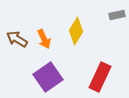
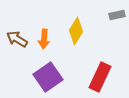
orange arrow: rotated 30 degrees clockwise
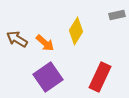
orange arrow: moved 1 px right, 4 px down; rotated 54 degrees counterclockwise
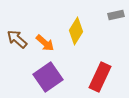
gray rectangle: moved 1 px left
brown arrow: rotated 10 degrees clockwise
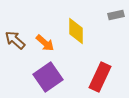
yellow diamond: rotated 32 degrees counterclockwise
brown arrow: moved 2 px left, 1 px down
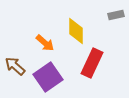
brown arrow: moved 26 px down
red rectangle: moved 8 px left, 14 px up
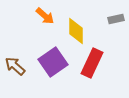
gray rectangle: moved 4 px down
orange arrow: moved 27 px up
purple square: moved 5 px right, 15 px up
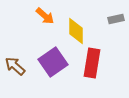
red rectangle: rotated 16 degrees counterclockwise
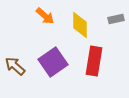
yellow diamond: moved 4 px right, 6 px up
red rectangle: moved 2 px right, 2 px up
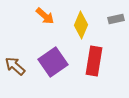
yellow diamond: moved 1 px right; rotated 24 degrees clockwise
